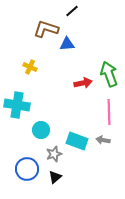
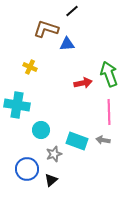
black triangle: moved 4 px left, 3 px down
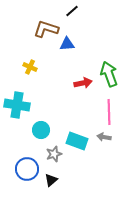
gray arrow: moved 1 px right, 3 px up
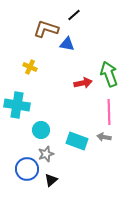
black line: moved 2 px right, 4 px down
blue triangle: rotated 14 degrees clockwise
gray star: moved 8 px left
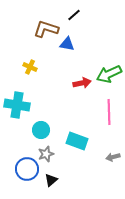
green arrow: rotated 95 degrees counterclockwise
red arrow: moved 1 px left
gray arrow: moved 9 px right, 20 px down; rotated 24 degrees counterclockwise
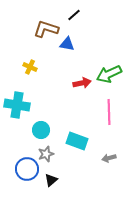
gray arrow: moved 4 px left, 1 px down
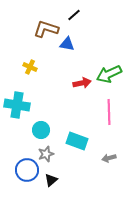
blue circle: moved 1 px down
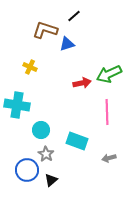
black line: moved 1 px down
brown L-shape: moved 1 px left, 1 px down
blue triangle: rotated 28 degrees counterclockwise
pink line: moved 2 px left
gray star: rotated 21 degrees counterclockwise
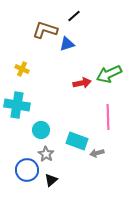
yellow cross: moved 8 px left, 2 px down
pink line: moved 1 px right, 5 px down
gray arrow: moved 12 px left, 5 px up
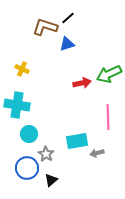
black line: moved 6 px left, 2 px down
brown L-shape: moved 3 px up
cyan circle: moved 12 px left, 4 px down
cyan rectangle: rotated 30 degrees counterclockwise
blue circle: moved 2 px up
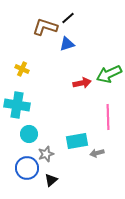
gray star: rotated 21 degrees clockwise
